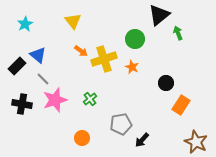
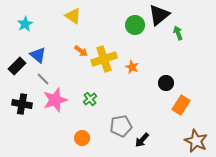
yellow triangle: moved 5 px up; rotated 18 degrees counterclockwise
green circle: moved 14 px up
gray pentagon: moved 2 px down
brown star: moved 1 px up
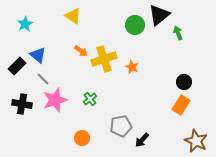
black circle: moved 18 px right, 1 px up
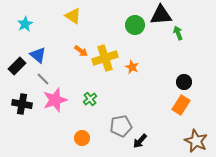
black triangle: moved 2 px right; rotated 35 degrees clockwise
yellow cross: moved 1 px right, 1 px up
black arrow: moved 2 px left, 1 px down
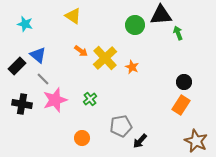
cyan star: rotated 28 degrees counterclockwise
yellow cross: rotated 25 degrees counterclockwise
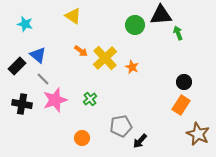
brown star: moved 2 px right, 7 px up
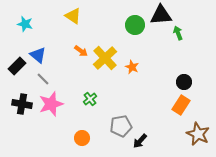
pink star: moved 4 px left, 4 px down
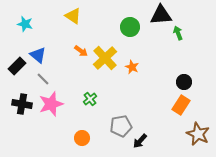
green circle: moved 5 px left, 2 px down
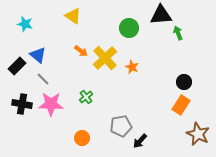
green circle: moved 1 px left, 1 px down
green cross: moved 4 px left, 2 px up
pink star: rotated 20 degrees clockwise
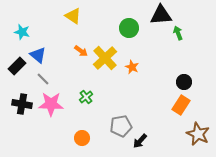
cyan star: moved 3 px left, 8 px down
